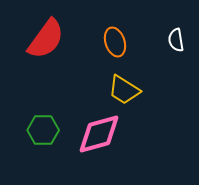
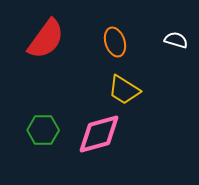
white semicircle: rotated 115 degrees clockwise
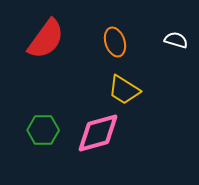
pink diamond: moved 1 px left, 1 px up
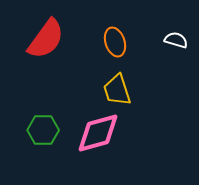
yellow trapezoid: moved 7 px left; rotated 40 degrees clockwise
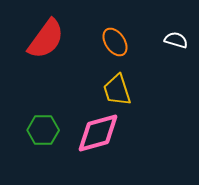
orange ellipse: rotated 16 degrees counterclockwise
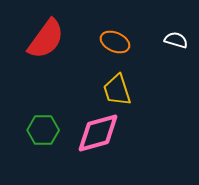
orange ellipse: rotated 32 degrees counterclockwise
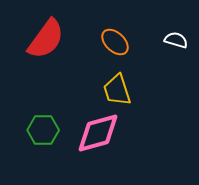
orange ellipse: rotated 20 degrees clockwise
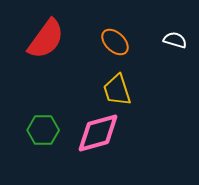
white semicircle: moved 1 px left
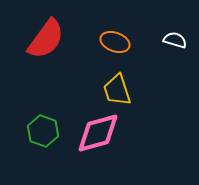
orange ellipse: rotated 24 degrees counterclockwise
green hexagon: moved 1 px down; rotated 20 degrees clockwise
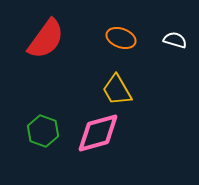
orange ellipse: moved 6 px right, 4 px up
yellow trapezoid: rotated 12 degrees counterclockwise
